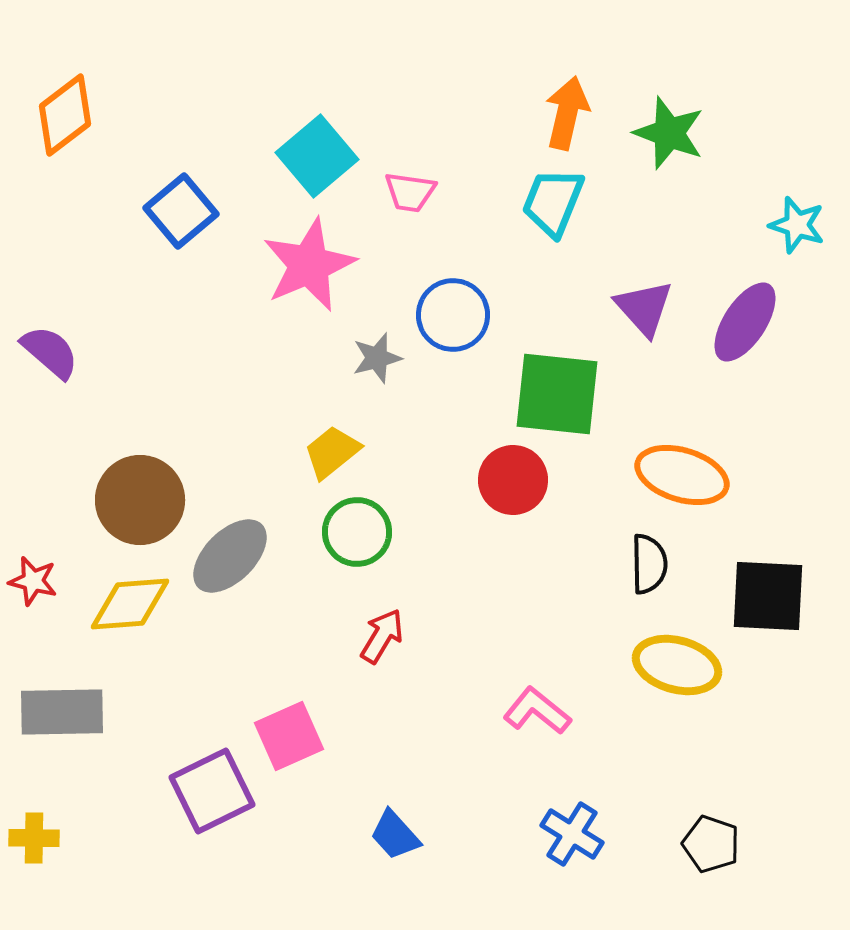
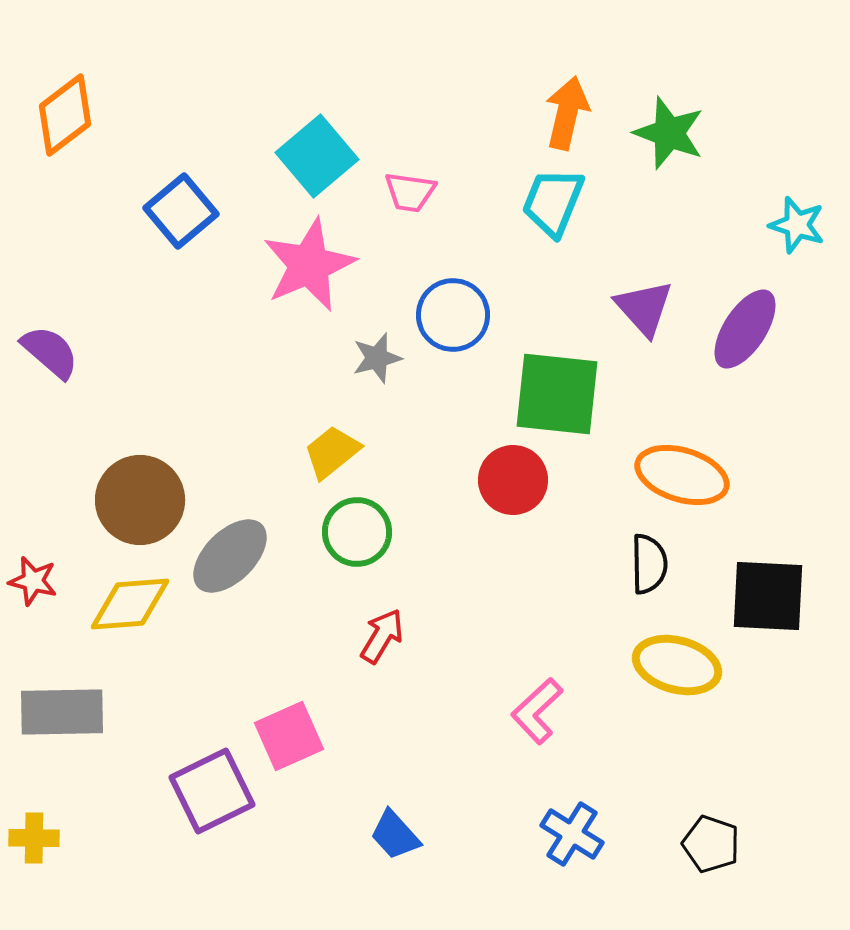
purple ellipse: moved 7 px down
pink L-shape: rotated 82 degrees counterclockwise
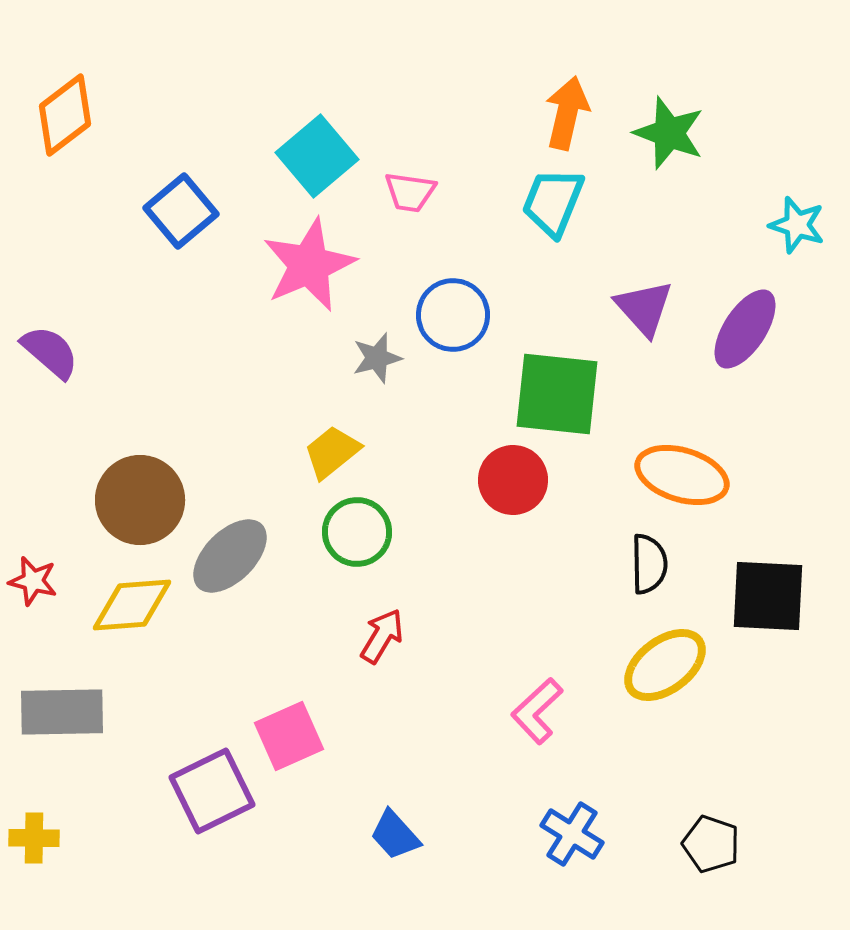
yellow diamond: moved 2 px right, 1 px down
yellow ellipse: moved 12 px left; rotated 52 degrees counterclockwise
